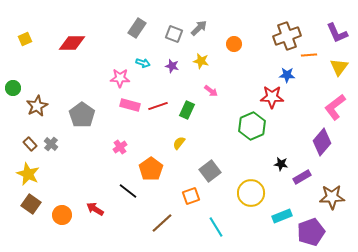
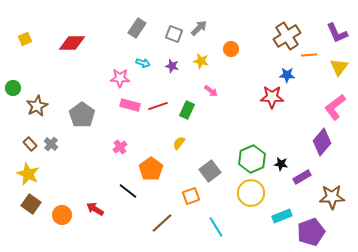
brown cross at (287, 36): rotated 12 degrees counterclockwise
orange circle at (234, 44): moved 3 px left, 5 px down
green hexagon at (252, 126): moved 33 px down
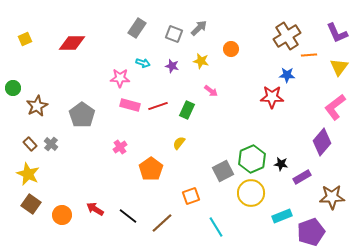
gray square at (210, 171): moved 13 px right; rotated 10 degrees clockwise
black line at (128, 191): moved 25 px down
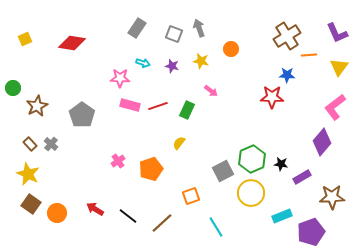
gray arrow at (199, 28): rotated 66 degrees counterclockwise
red diamond at (72, 43): rotated 8 degrees clockwise
pink cross at (120, 147): moved 2 px left, 14 px down
orange pentagon at (151, 169): rotated 15 degrees clockwise
orange circle at (62, 215): moved 5 px left, 2 px up
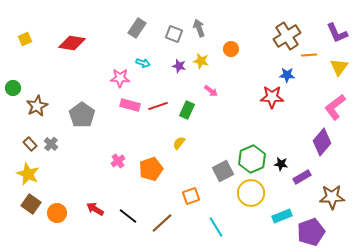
purple star at (172, 66): moved 7 px right
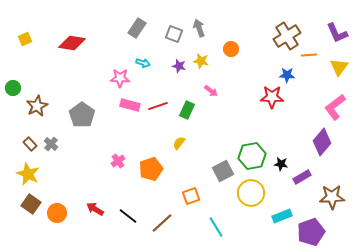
green hexagon at (252, 159): moved 3 px up; rotated 12 degrees clockwise
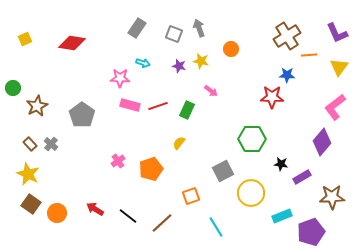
green hexagon at (252, 156): moved 17 px up; rotated 12 degrees clockwise
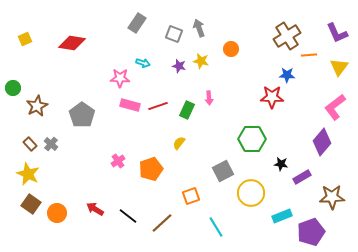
gray rectangle at (137, 28): moved 5 px up
pink arrow at (211, 91): moved 2 px left, 7 px down; rotated 48 degrees clockwise
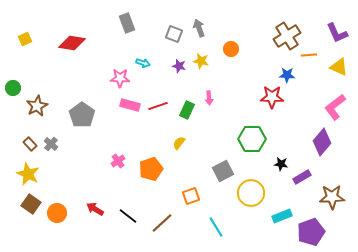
gray rectangle at (137, 23): moved 10 px left; rotated 54 degrees counterclockwise
yellow triangle at (339, 67): rotated 42 degrees counterclockwise
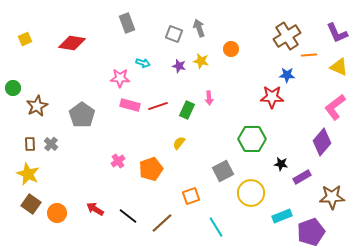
brown rectangle at (30, 144): rotated 40 degrees clockwise
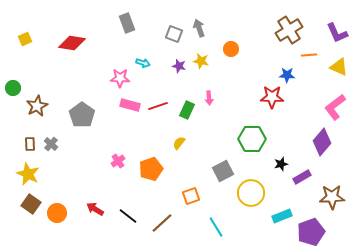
brown cross at (287, 36): moved 2 px right, 6 px up
black star at (281, 164): rotated 24 degrees counterclockwise
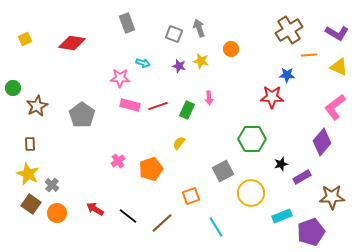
purple L-shape at (337, 33): rotated 35 degrees counterclockwise
gray cross at (51, 144): moved 1 px right, 41 px down
